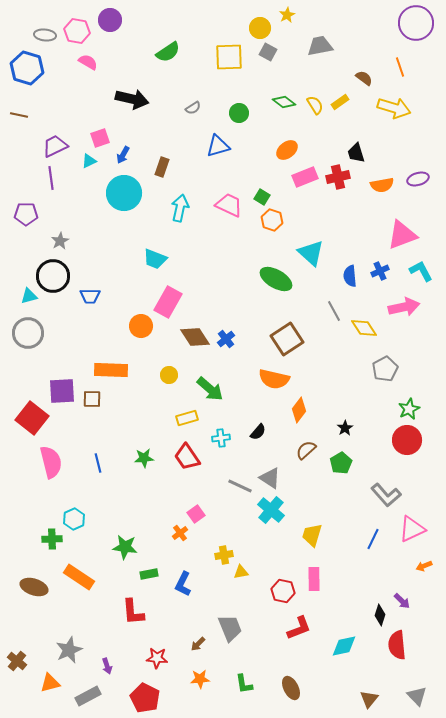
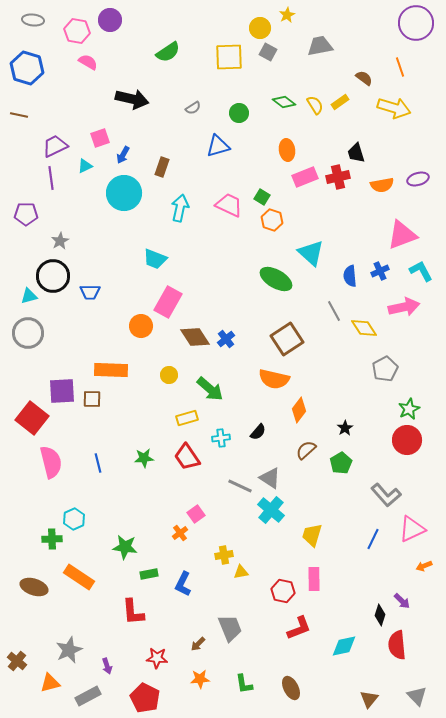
gray ellipse at (45, 35): moved 12 px left, 15 px up
orange ellipse at (287, 150): rotated 60 degrees counterclockwise
cyan triangle at (89, 161): moved 4 px left, 5 px down
blue trapezoid at (90, 296): moved 4 px up
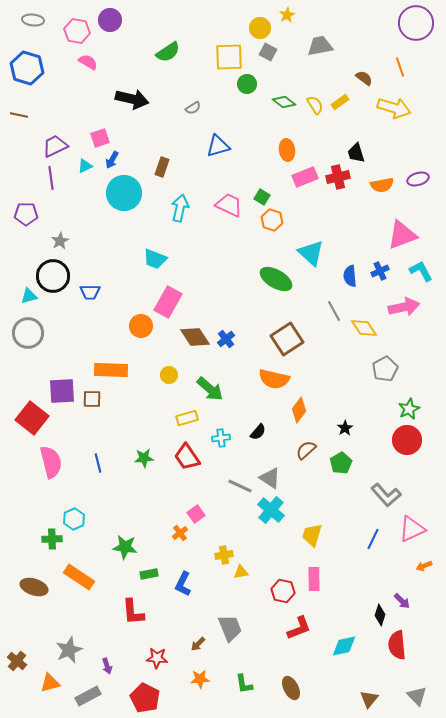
green circle at (239, 113): moved 8 px right, 29 px up
blue arrow at (123, 155): moved 11 px left, 5 px down
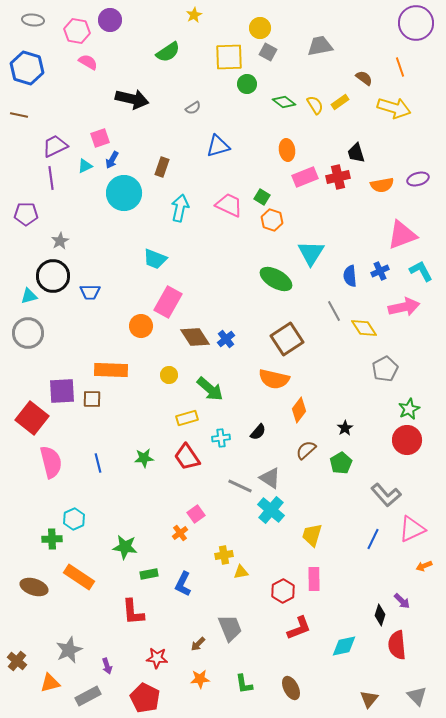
yellow star at (287, 15): moved 93 px left
cyan triangle at (311, 253): rotated 20 degrees clockwise
red hexagon at (283, 591): rotated 20 degrees clockwise
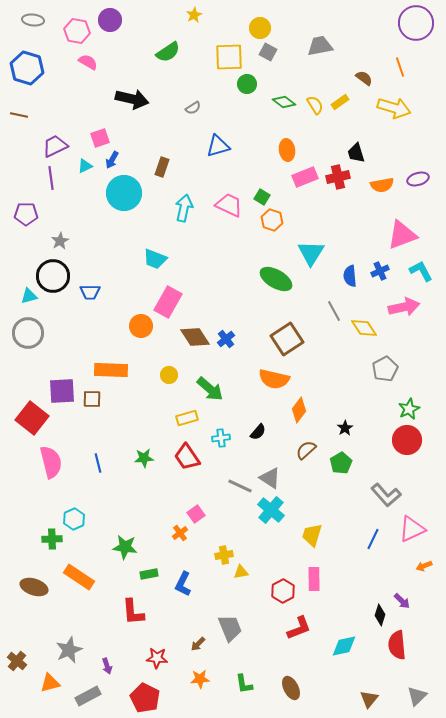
cyan arrow at (180, 208): moved 4 px right
gray triangle at (417, 696): rotated 30 degrees clockwise
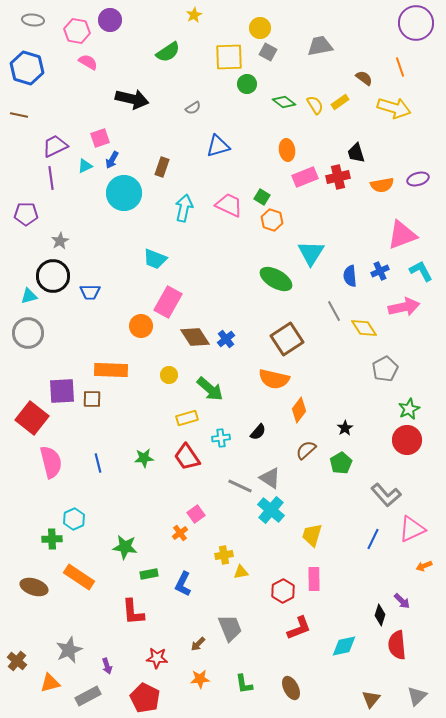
brown triangle at (369, 699): moved 2 px right
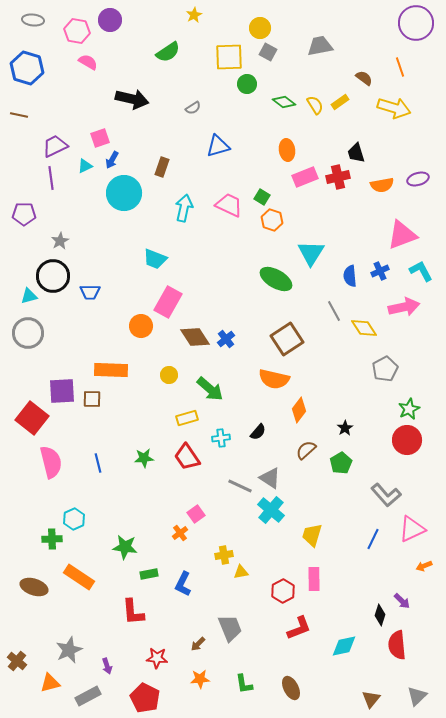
purple pentagon at (26, 214): moved 2 px left
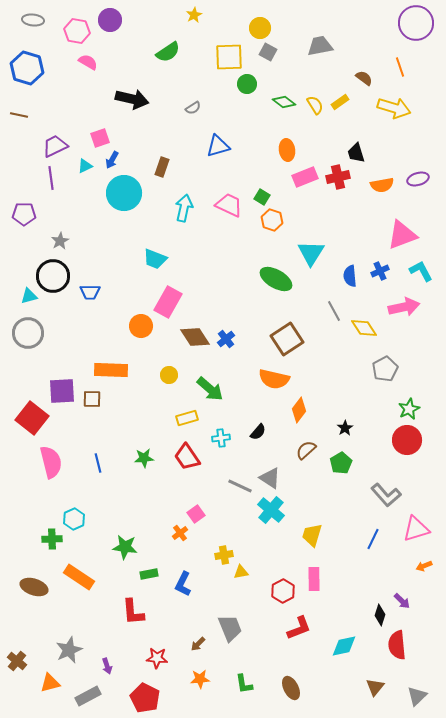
pink triangle at (412, 529): moved 4 px right; rotated 8 degrees clockwise
brown triangle at (371, 699): moved 4 px right, 12 px up
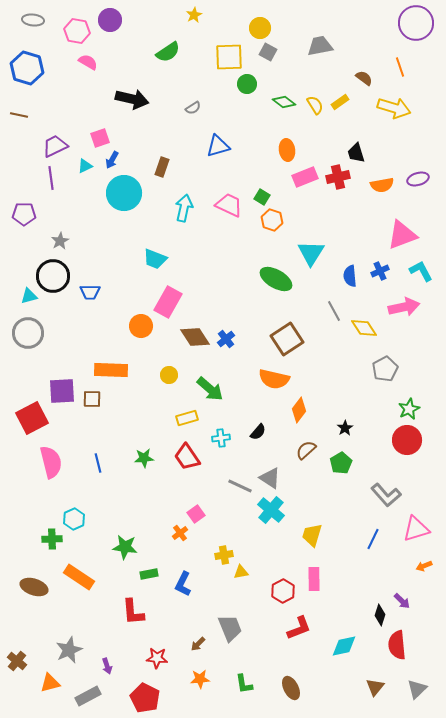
red square at (32, 418): rotated 24 degrees clockwise
gray triangle at (417, 696): moved 7 px up
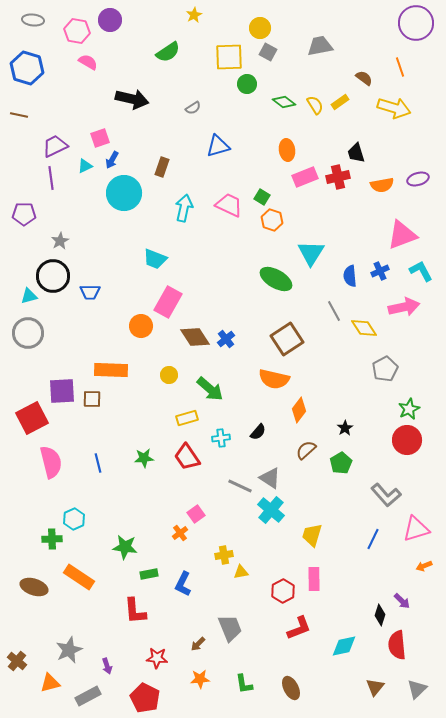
red L-shape at (133, 612): moved 2 px right, 1 px up
